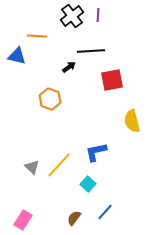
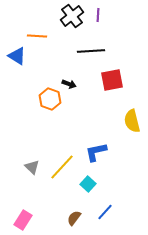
blue triangle: rotated 18 degrees clockwise
black arrow: moved 17 px down; rotated 56 degrees clockwise
yellow line: moved 3 px right, 2 px down
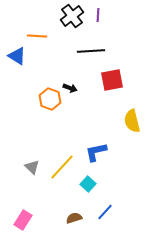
black arrow: moved 1 px right, 4 px down
brown semicircle: rotated 35 degrees clockwise
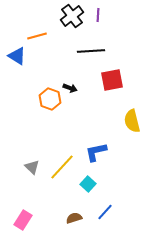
orange line: rotated 18 degrees counterclockwise
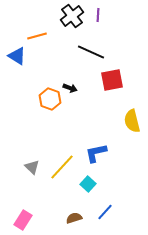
black line: moved 1 px down; rotated 28 degrees clockwise
blue L-shape: moved 1 px down
